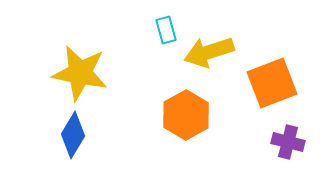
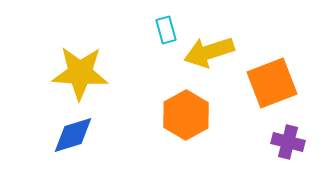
yellow star: rotated 8 degrees counterclockwise
blue diamond: rotated 42 degrees clockwise
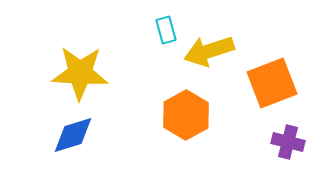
yellow arrow: moved 1 px up
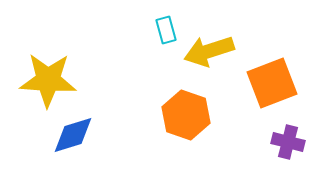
yellow star: moved 32 px left, 7 px down
orange hexagon: rotated 12 degrees counterclockwise
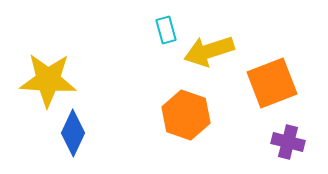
blue diamond: moved 2 px up; rotated 48 degrees counterclockwise
